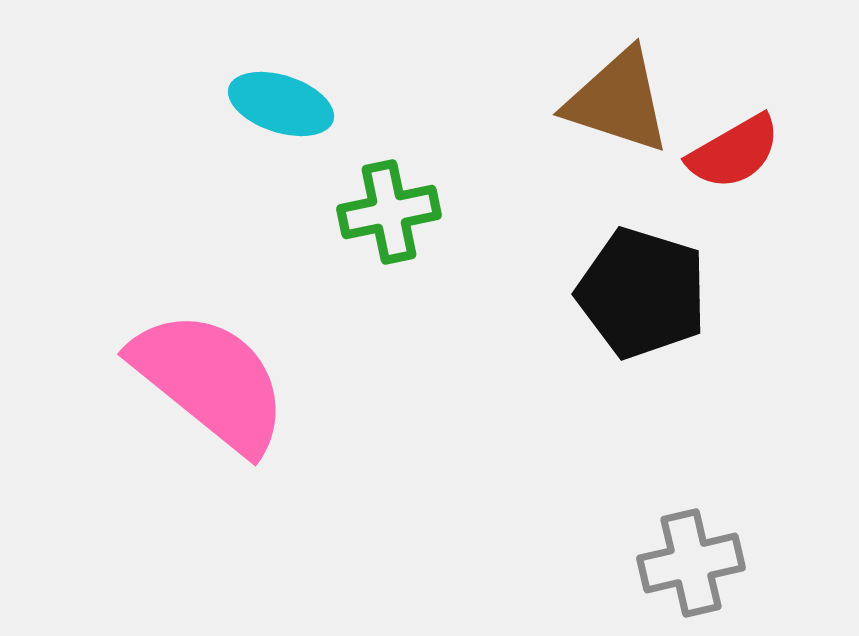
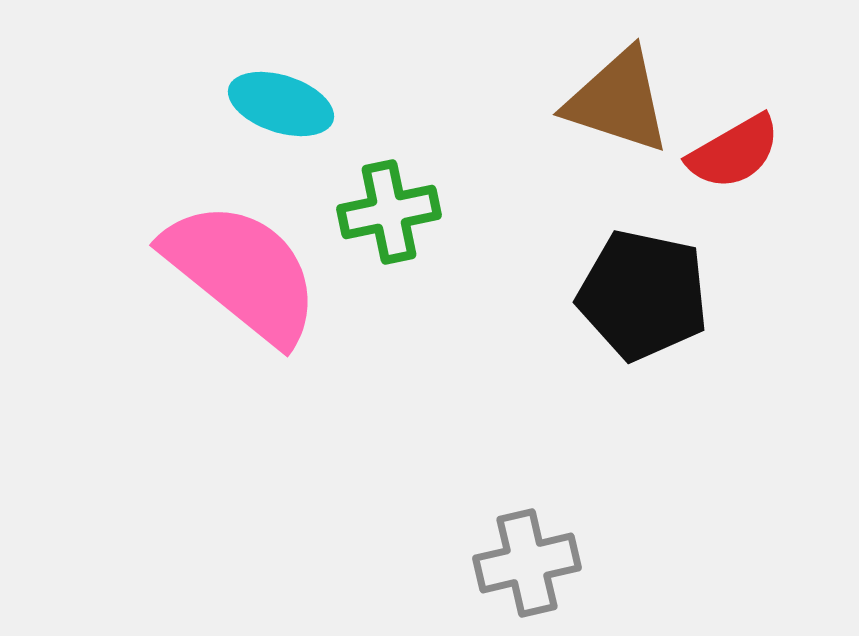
black pentagon: moved 1 px right, 2 px down; rotated 5 degrees counterclockwise
pink semicircle: moved 32 px right, 109 px up
gray cross: moved 164 px left
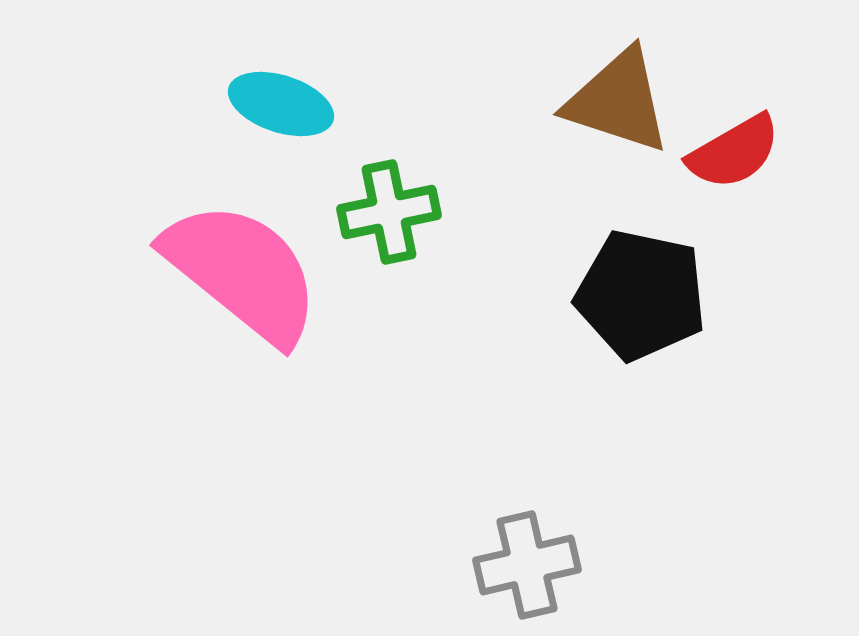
black pentagon: moved 2 px left
gray cross: moved 2 px down
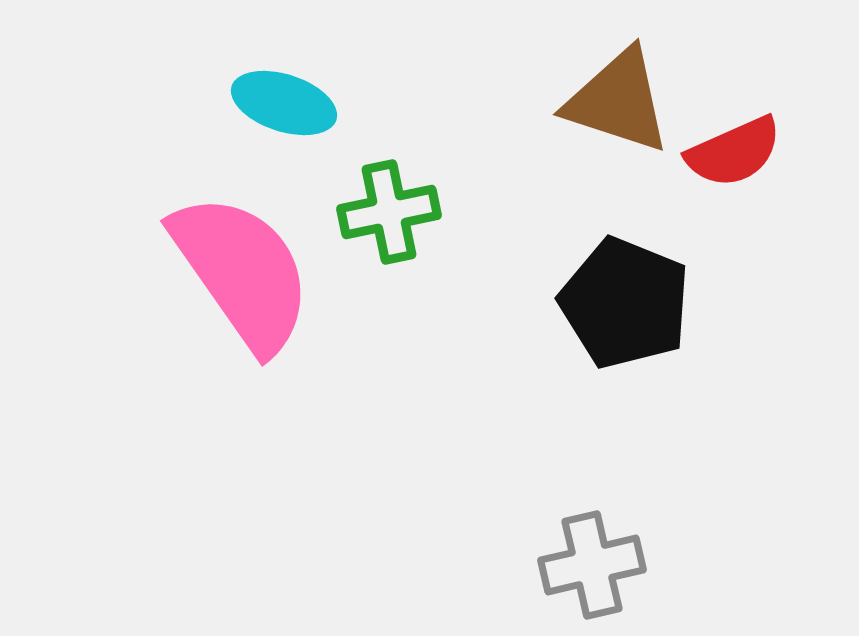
cyan ellipse: moved 3 px right, 1 px up
red semicircle: rotated 6 degrees clockwise
pink semicircle: rotated 16 degrees clockwise
black pentagon: moved 16 px left, 8 px down; rotated 10 degrees clockwise
gray cross: moved 65 px right
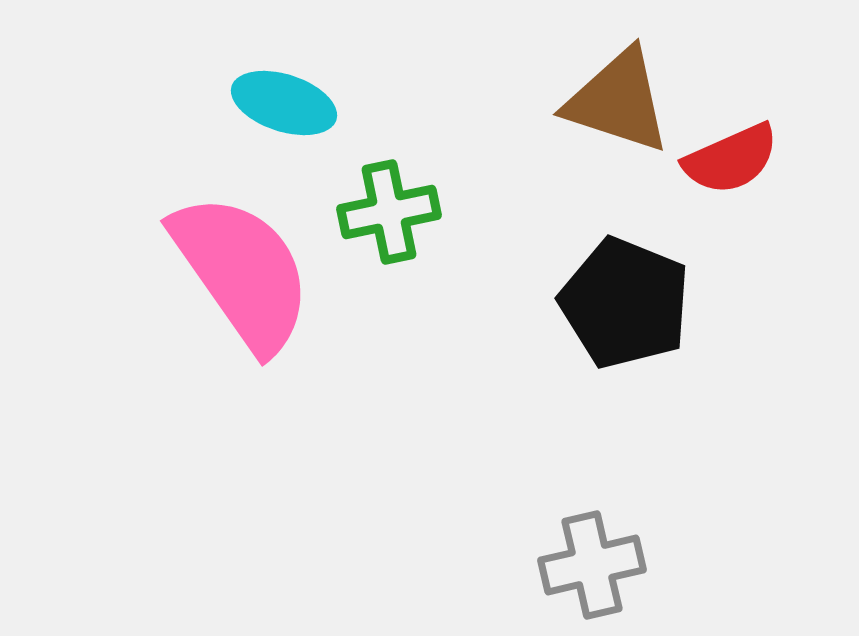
red semicircle: moved 3 px left, 7 px down
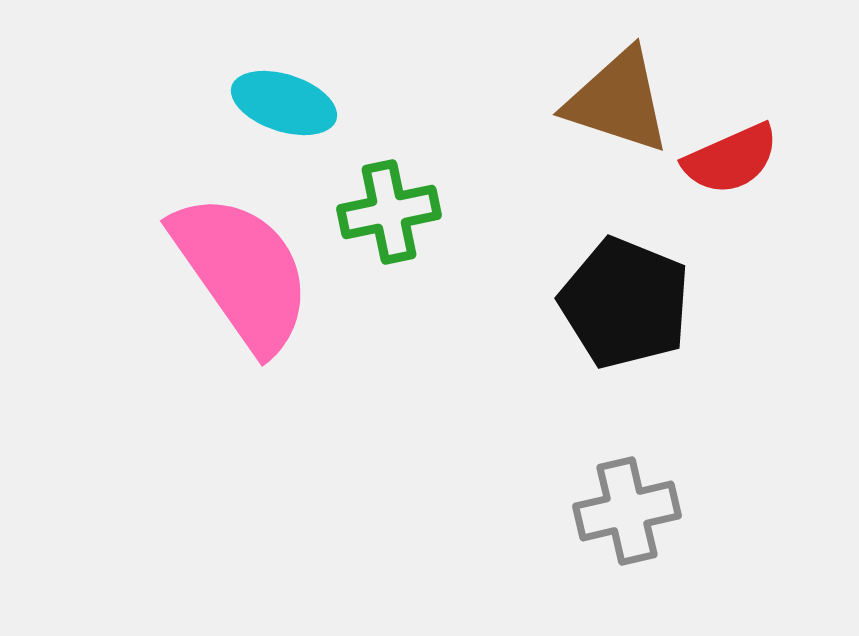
gray cross: moved 35 px right, 54 px up
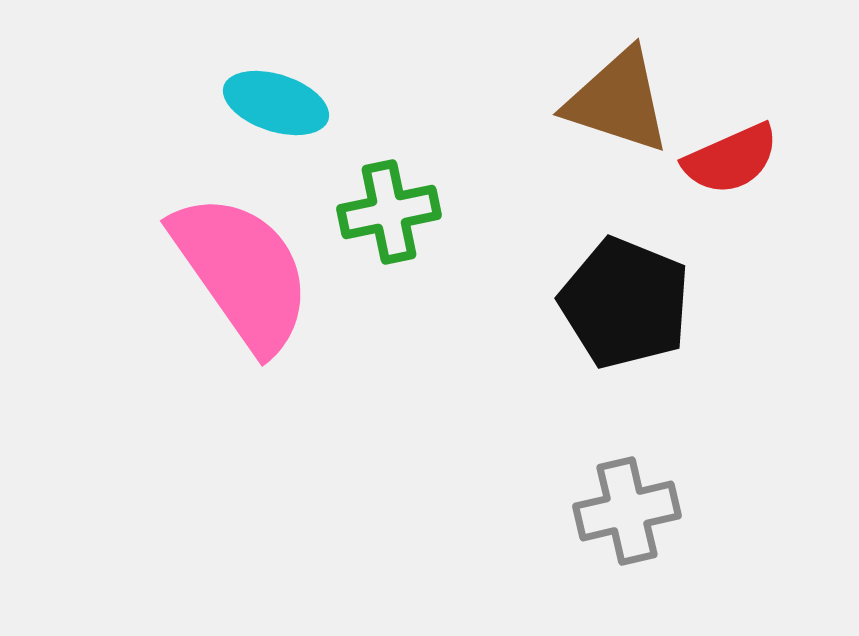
cyan ellipse: moved 8 px left
